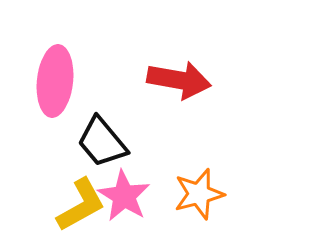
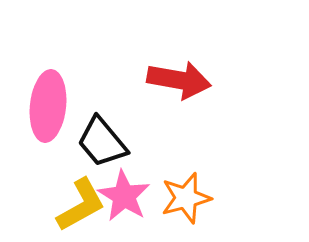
pink ellipse: moved 7 px left, 25 px down
orange star: moved 13 px left, 4 px down
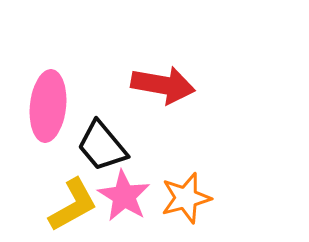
red arrow: moved 16 px left, 5 px down
black trapezoid: moved 4 px down
yellow L-shape: moved 8 px left
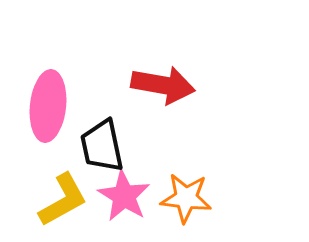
black trapezoid: rotated 28 degrees clockwise
orange star: rotated 21 degrees clockwise
yellow L-shape: moved 10 px left, 5 px up
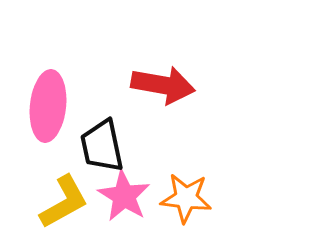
yellow L-shape: moved 1 px right, 2 px down
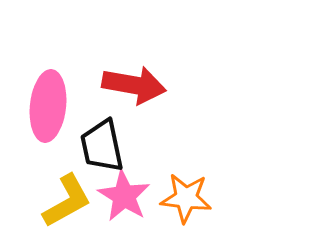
red arrow: moved 29 px left
yellow L-shape: moved 3 px right, 1 px up
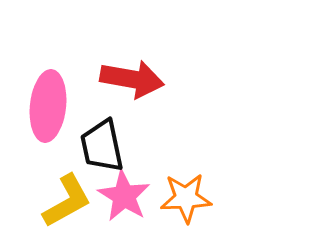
red arrow: moved 2 px left, 6 px up
orange star: rotated 9 degrees counterclockwise
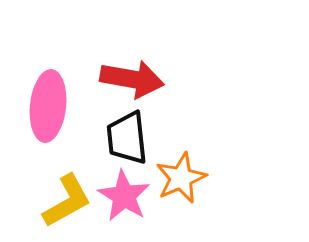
black trapezoid: moved 25 px right, 8 px up; rotated 6 degrees clockwise
orange star: moved 5 px left, 20 px up; rotated 21 degrees counterclockwise
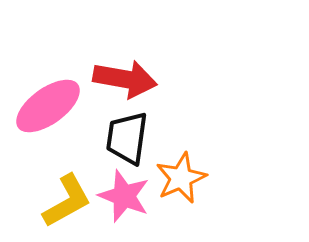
red arrow: moved 7 px left
pink ellipse: rotated 48 degrees clockwise
black trapezoid: rotated 14 degrees clockwise
pink star: rotated 10 degrees counterclockwise
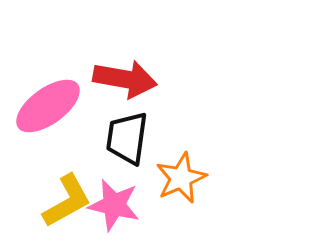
pink star: moved 10 px left, 9 px down; rotated 8 degrees counterclockwise
